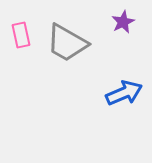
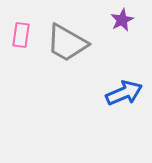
purple star: moved 1 px left, 2 px up
pink rectangle: rotated 20 degrees clockwise
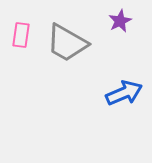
purple star: moved 2 px left, 1 px down
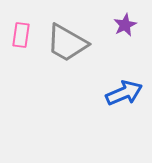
purple star: moved 5 px right, 4 px down
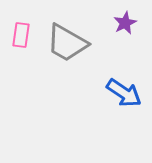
purple star: moved 2 px up
blue arrow: rotated 57 degrees clockwise
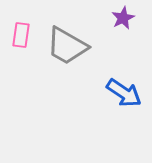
purple star: moved 2 px left, 5 px up
gray trapezoid: moved 3 px down
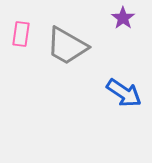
purple star: rotated 10 degrees counterclockwise
pink rectangle: moved 1 px up
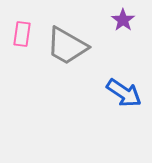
purple star: moved 2 px down
pink rectangle: moved 1 px right
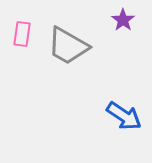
gray trapezoid: moved 1 px right
blue arrow: moved 23 px down
